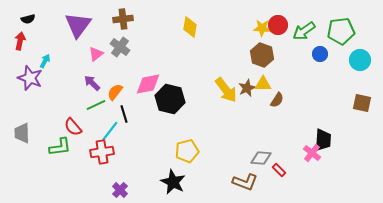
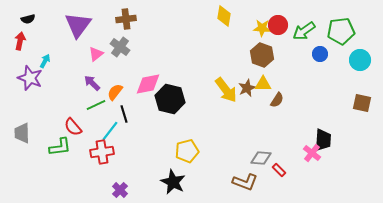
brown cross: moved 3 px right
yellow diamond: moved 34 px right, 11 px up
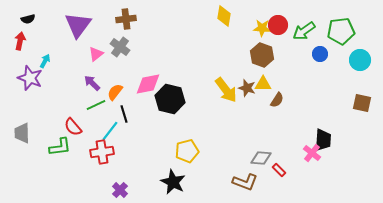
brown star: rotated 30 degrees counterclockwise
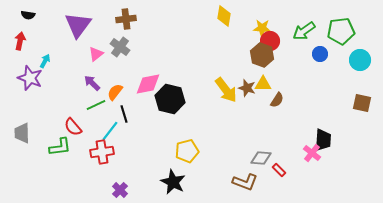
black semicircle: moved 4 px up; rotated 24 degrees clockwise
red circle: moved 8 px left, 16 px down
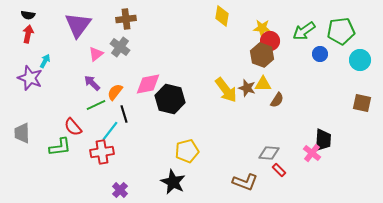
yellow diamond: moved 2 px left
red arrow: moved 8 px right, 7 px up
gray diamond: moved 8 px right, 5 px up
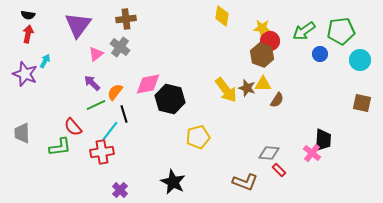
purple star: moved 5 px left, 4 px up
yellow pentagon: moved 11 px right, 14 px up
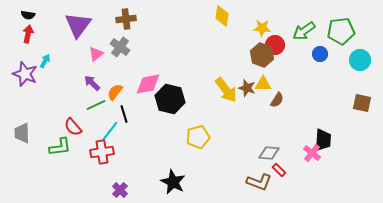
red circle: moved 5 px right, 4 px down
brown L-shape: moved 14 px right
